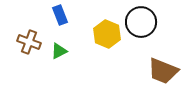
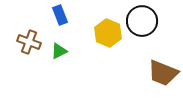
black circle: moved 1 px right, 1 px up
yellow hexagon: moved 1 px right, 1 px up
brown trapezoid: moved 2 px down
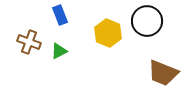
black circle: moved 5 px right
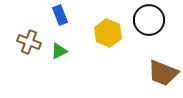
black circle: moved 2 px right, 1 px up
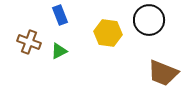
yellow hexagon: rotated 16 degrees counterclockwise
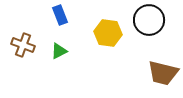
brown cross: moved 6 px left, 3 px down
brown trapezoid: rotated 8 degrees counterclockwise
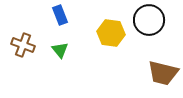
yellow hexagon: moved 3 px right
green triangle: moved 1 px right, 1 px up; rotated 42 degrees counterclockwise
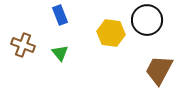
black circle: moved 2 px left
green triangle: moved 3 px down
brown trapezoid: moved 4 px left, 3 px up; rotated 104 degrees clockwise
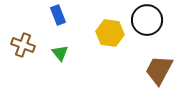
blue rectangle: moved 2 px left
yellow hexagon: moved 1 px left
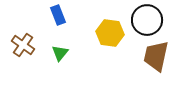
brown cross: rotated 15 degrees clockwise
green triangle: rotated 18 degrees clockwise
brown trapezoid: moved 3 px left, 14 px up; rotated 16 degrees counterclockwise
